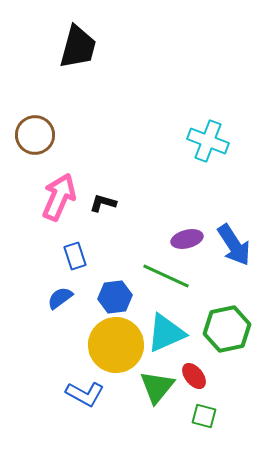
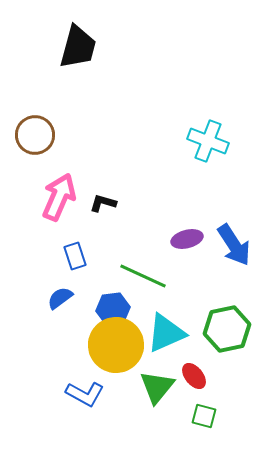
green line: moved 23 px left
blue hexagon: moved 2 px left, 12 px down
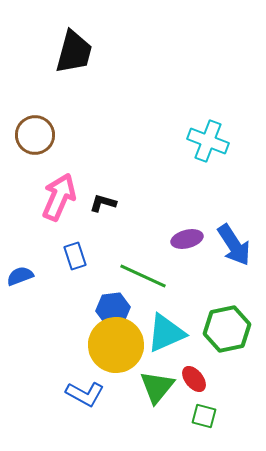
black trapezoid: moved 4 px left, 5 px down
blue semicircle: moved 40 px left, 22 px up; rotated 16 degrees clockwise
red ellipse: moved 3 px down
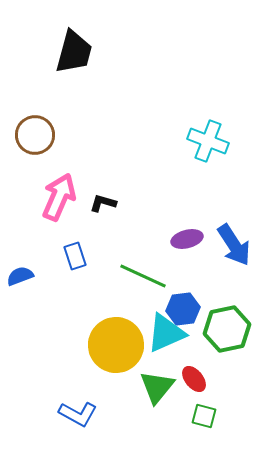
blue hexagon: moved 70 px right
blue L-shape: moved 7 px left, 20 px down
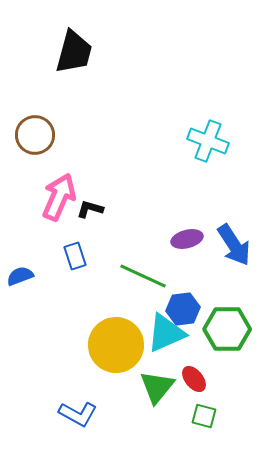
black L-shape: moved 13 px left, 6 px down
green hexagon: rotated 12 degrees clockwise
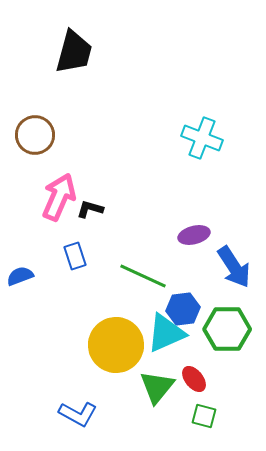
cyan cross: moved 6 px left, 3 px up
purple ellipse: moved 7 px right, 4 px up
blue arrow: moved 22 px down
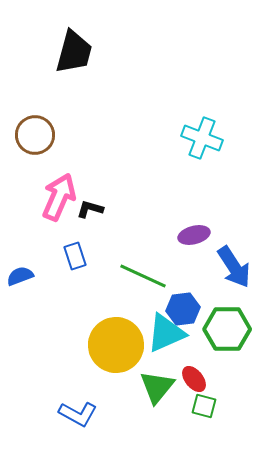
green square: moved 10 px up
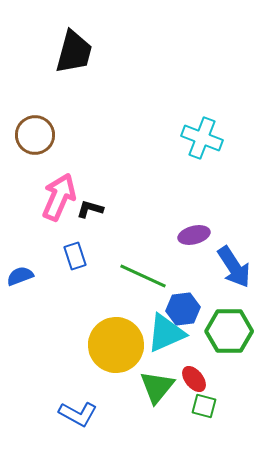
green hexagon: moved 2 px right, 2 px down
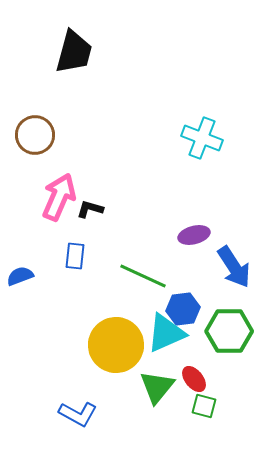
blue rectangle: rotated 24 degrees clockwise
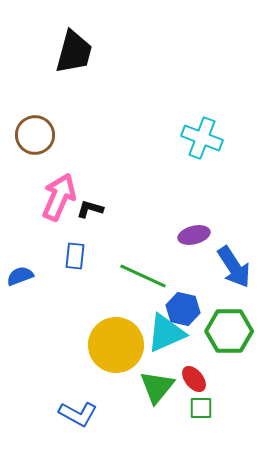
blue hexagon: rotated 20 degrees clockwise
green square: moved 3 px left, 2 px down; rotated 15 degrees counterclockwise
